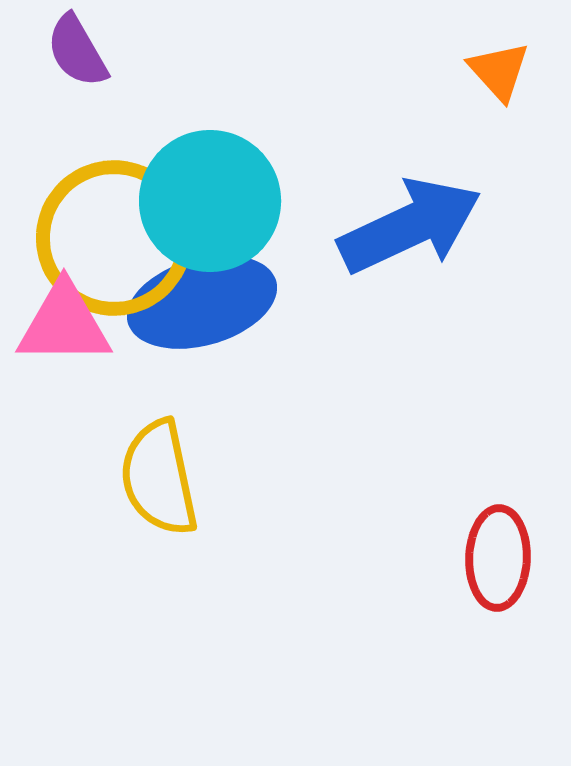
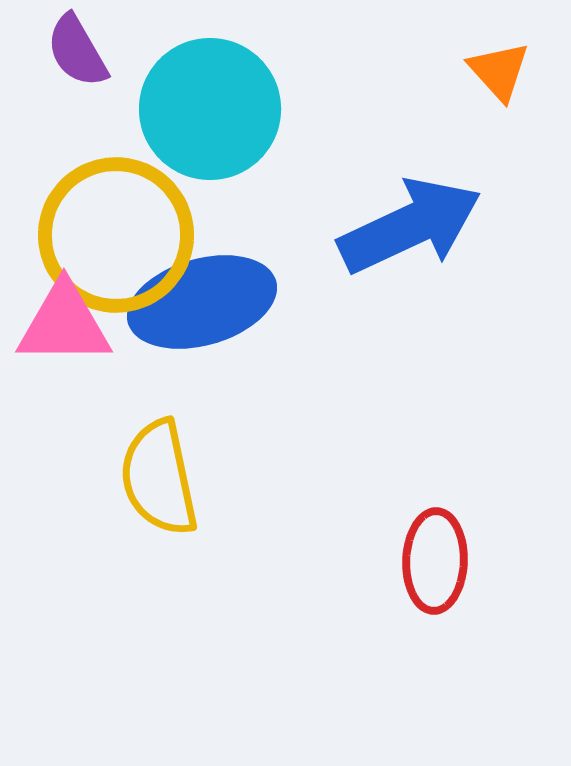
cyan circle: moved 92 px up
yellow circle: moved 2 px right, 3 px up
red ellipse: moved 63 px left, 3 px down
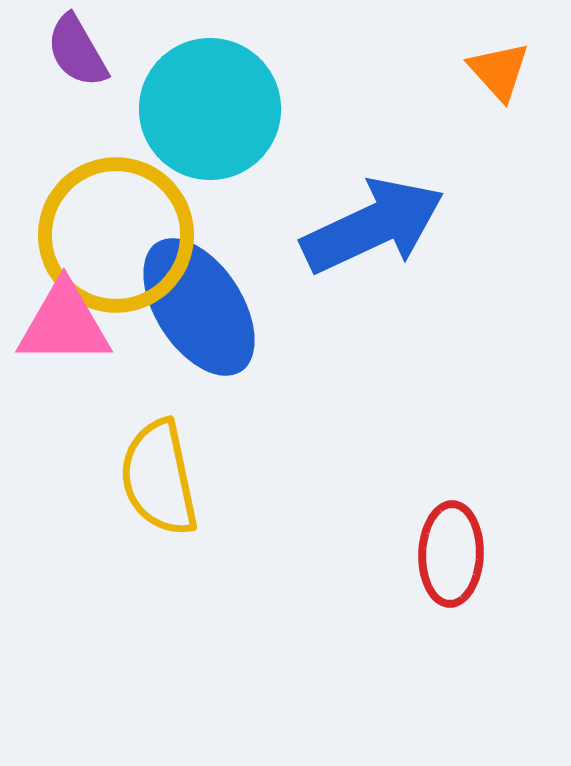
blue arrow: moved 37 px left
blue ellipse: moved 3 px left, 5 px down; rotated 73 degrees clockwise
red ellipse: moved 16 px right, 7 px up
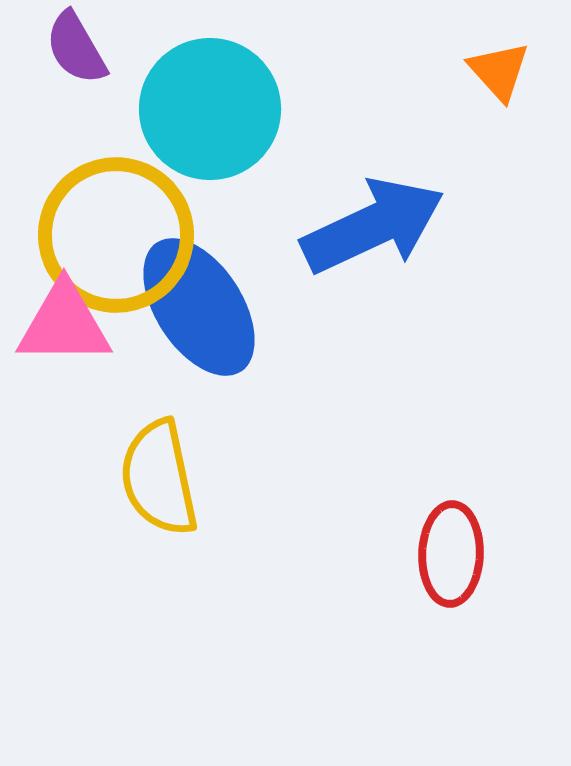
purple semicircle: moved 1 px left, 3 px up
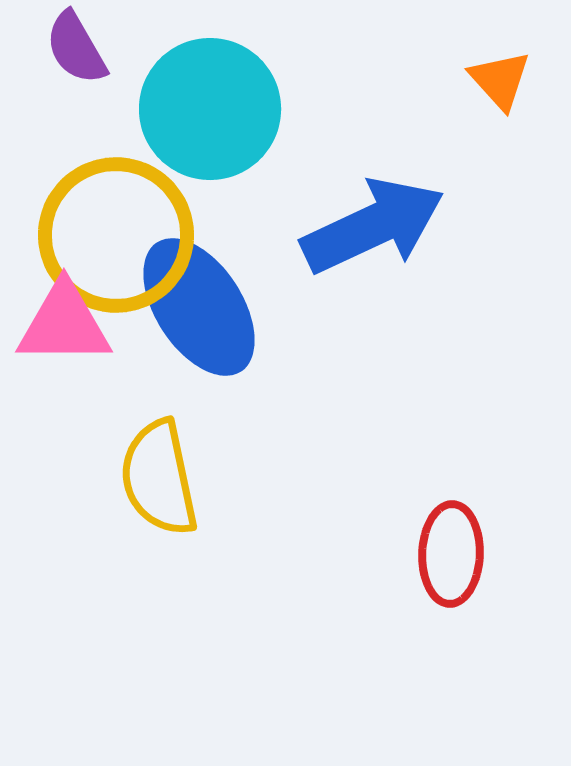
orange triangle: moved 1 px right, 9 px down
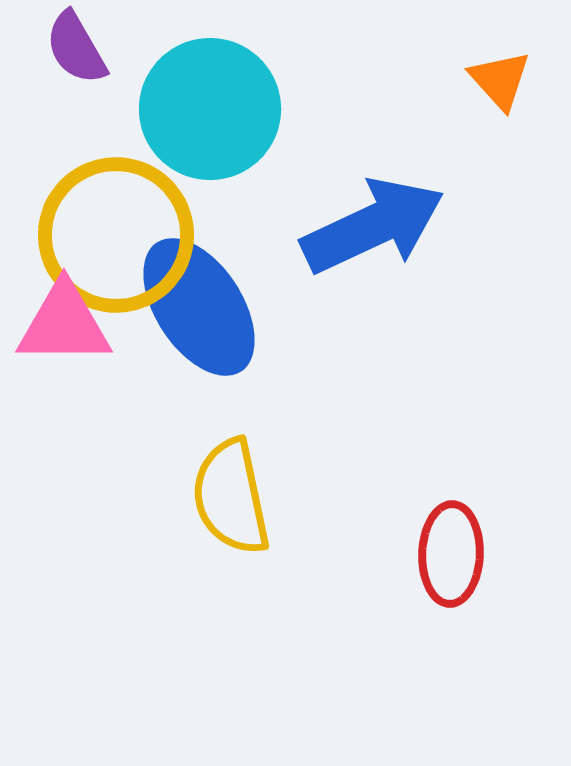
yellow semicircle: moved 72 px right, 19 px down
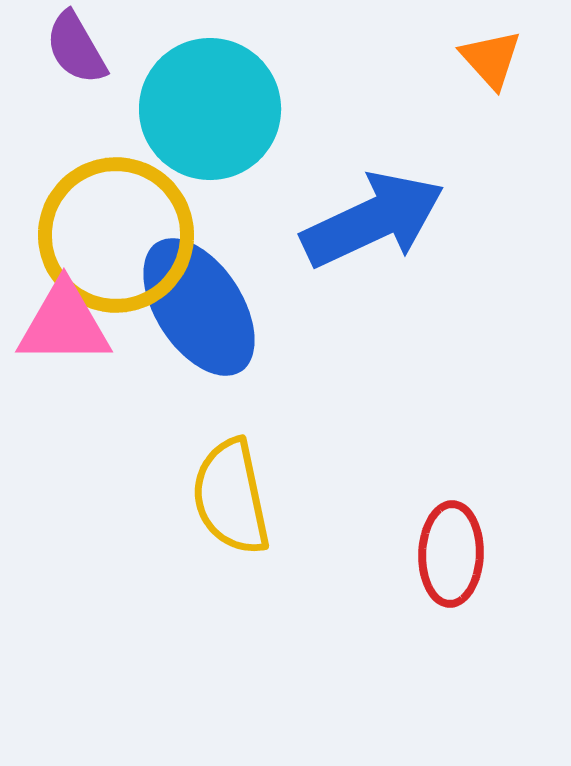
orange triangle: moved 9 px left, 21 px up
blue arrow: moved 6 px up
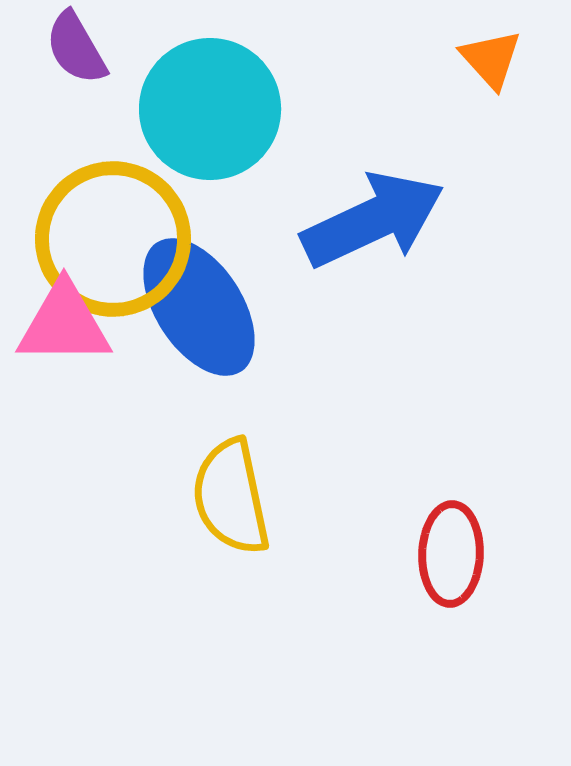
yellow circle: moved 3 px left, 4 px down
